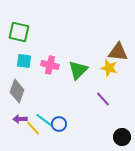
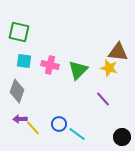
cyan line: moved 33 px right, 14 px down
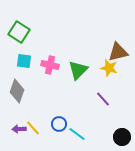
green square: rotated 20 degrees clockwise
brown triangle: rotated 20 degrees counterclockwise
purple arrow: moved 1 px left, 10 px down
